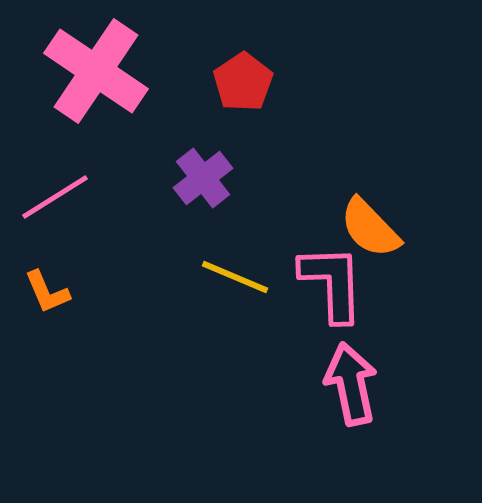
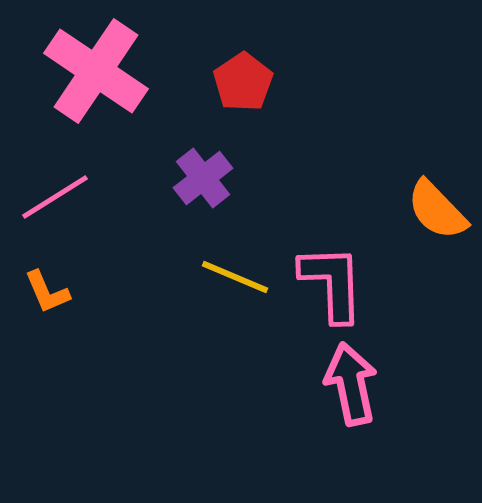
orange semicircle: moved 67 px right, 18 px up
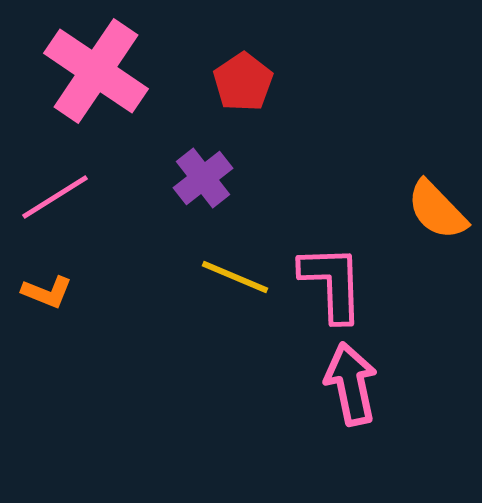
orange L-shape: rotated 45 degrees counterclockwise
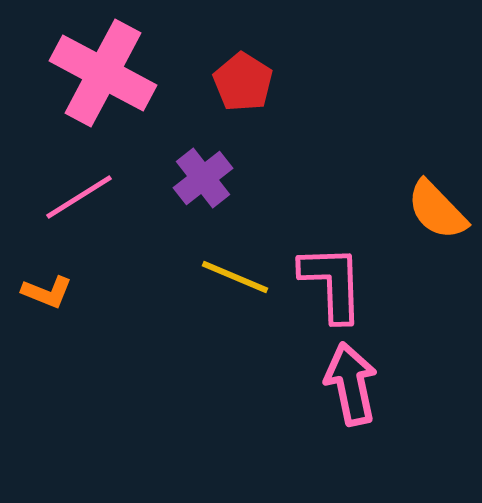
pink cross: moved 7 px right, 2 px down; rotated 6 degrees counterclockwise
red pentagon: rotated 6 degrees counterclockwise
pink line: moved 24 px right
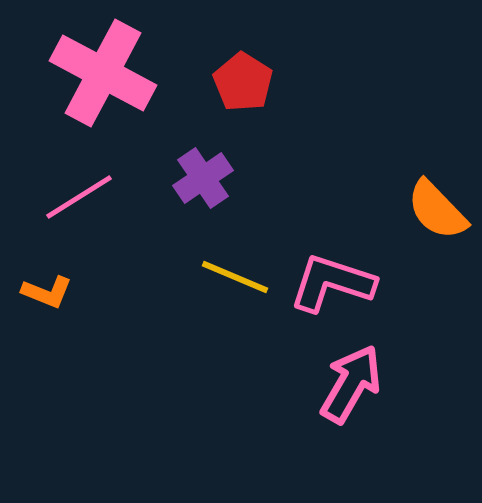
purple cross: rotated 4 degrees clockwise
pink L-shape: rotated 70 degrees counterclockwise
pink arrow: rotated 42 degrees clockwise
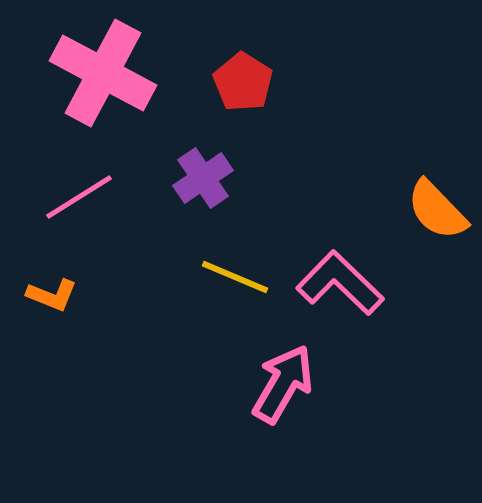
pink L-shape: moved 8 px right; rotated 26 degrees clockwise
orange L-shape: moved 5 px right, 3 px down
pink arrow: moved 68 px left
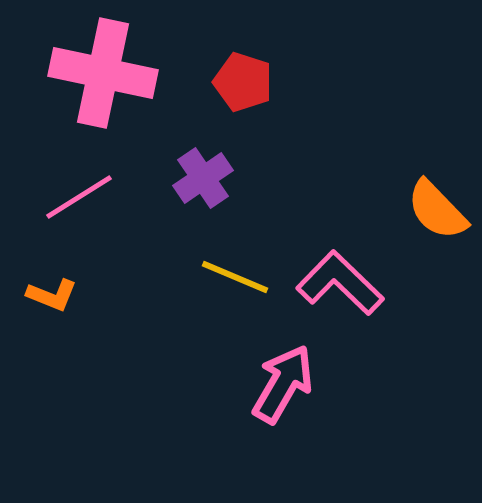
pink cross: rotated 16 degrees counterclockwise
red pentagon: rotated 14 degrees counterclockwise
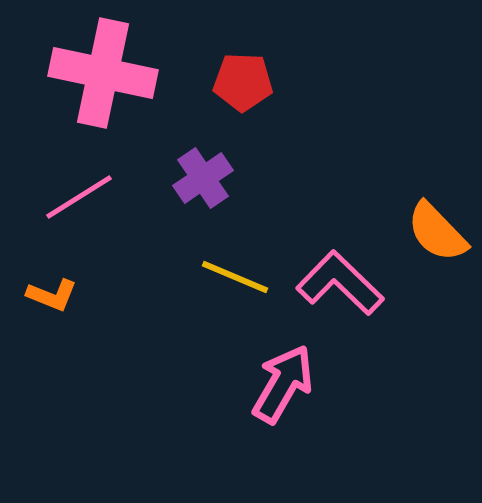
red pentagon: rotated 16 degrees counterclockwise
orange semicircle: moved 22 px down
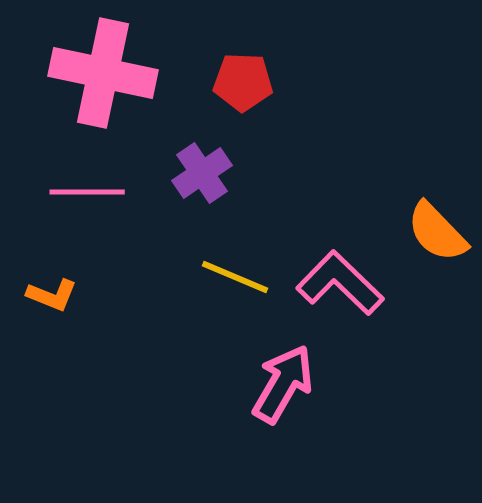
purple cross: moved 1 px left, 5 px up
pink line: moved 8 px right, 5 px up; rotated 32 degrees clockwise
